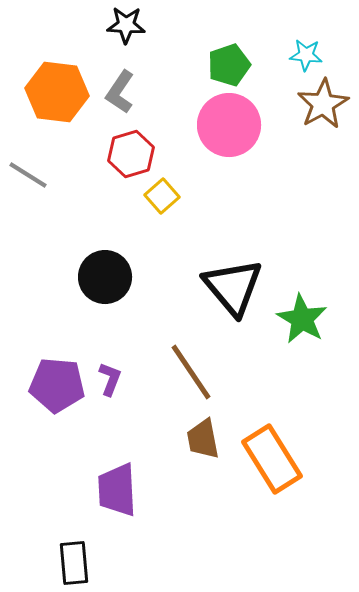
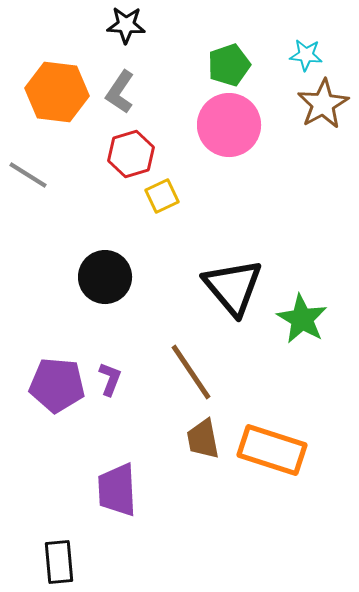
yellow square: rotated 16 degrees clockwise
orange rectangle: moved 9 px up; rotated 40 degrees counterclockwise
black rectangle: moved 15 px left, 1 px up
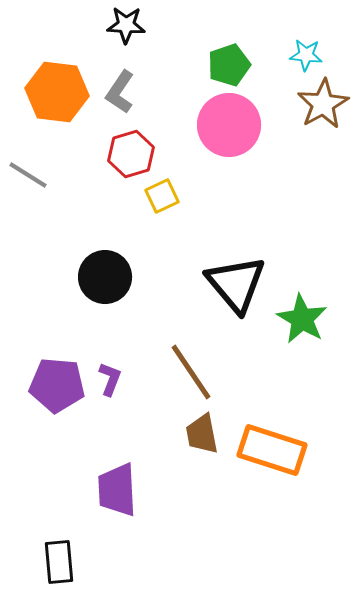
black triangle: moved 3 px right, 3 px up
brown trapezoid: moved 1 px left, 5 px up
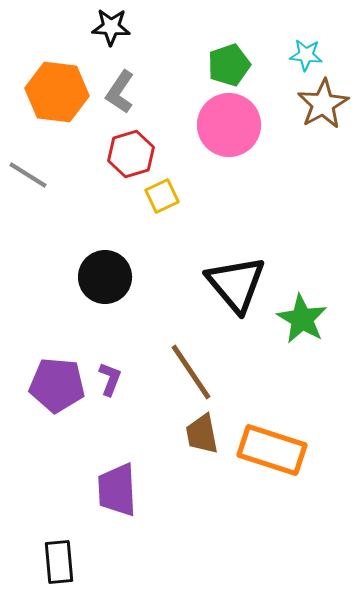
black star: moved 15 px left, 2 px down
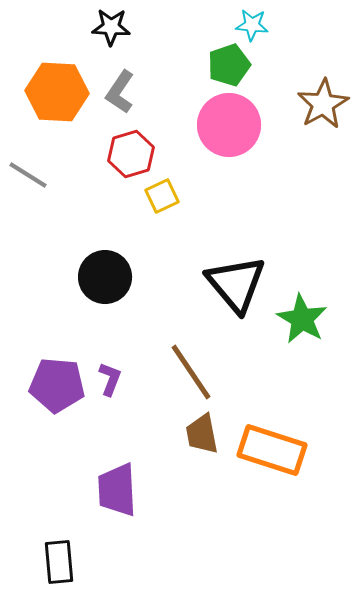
cyan star: moved 54 px left, 30 px up
orange hexagon: rotated 4 degrees counterclockwise
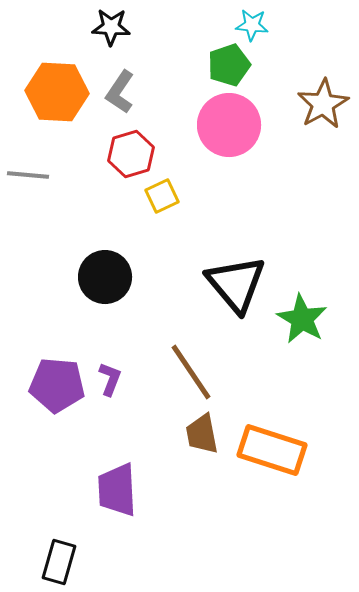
gray line: rotated 27 degrees counterclockwise
black rectangle: rotated 21 degrees clockwise
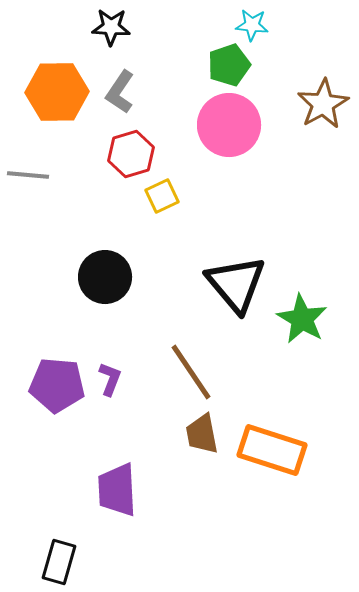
orange hexagon: rotated 4 degrees counterclockwise
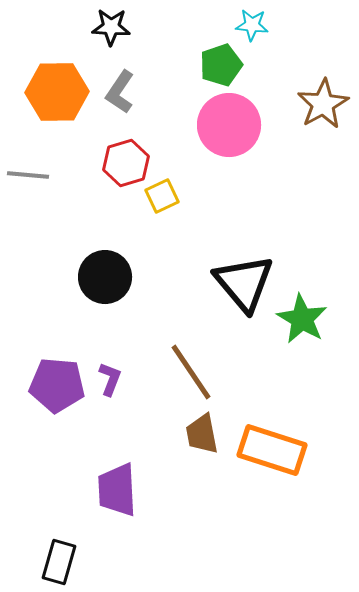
green pentagon: moved 8 px left
red hexagon: moved 5 px left, 9 px down
black triangle: moved 8 px right, 1 px up
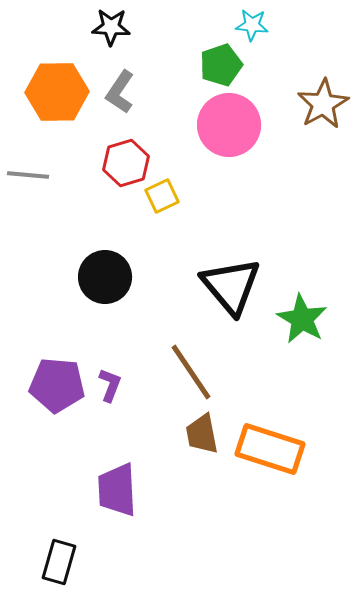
black triangle: moved 13 px left, 3 px down
purple L-shape: moved 6 px down
orange rectangle: moved 2 px left, 1 px up
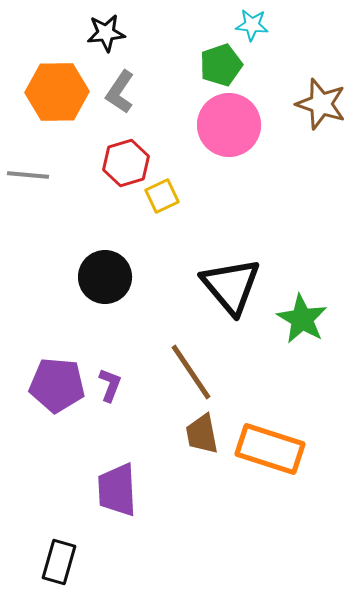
black star: moved 5 px left, 6 px down; rotated 9 degrees counterclockwise
brown star: moved 2 px left; rotated 24 degrees counterclockwise
